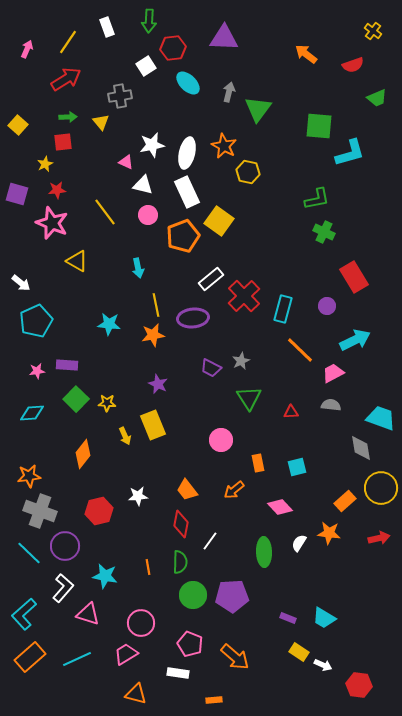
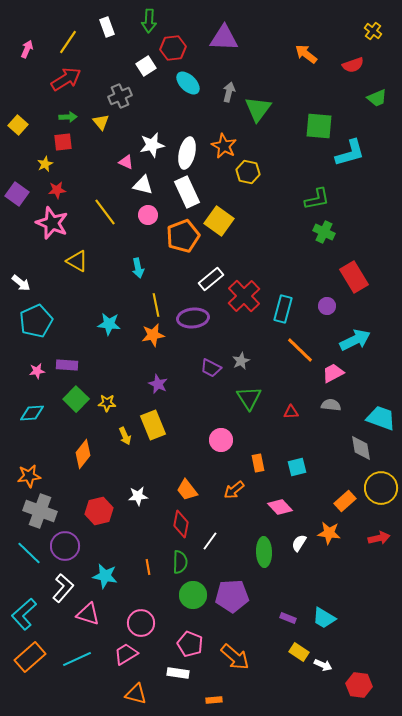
gray cross at (120, 96): rotated 15 degrees counterclockwise
purple square at (17, 194): rotated 20 degrees clockwise
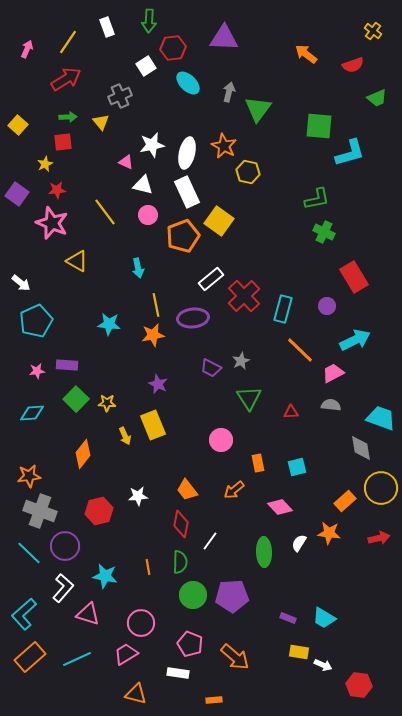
yellow rectangle at (299, 652): rotated 24 degrees counterclockwise
